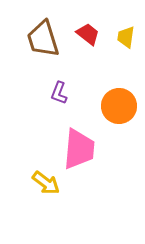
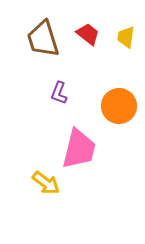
pink trapezoid: rotated 9 degrees clockwise
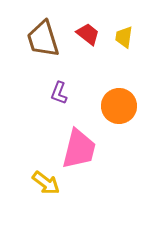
yellow trapezoid: moved 2 px left
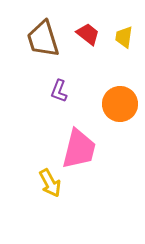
purple L-shape: moved 2 px up
orange circle: moved 1 px right, 2 px up
yellow arrow: moved 4 px right; rotated 24 degrees clockwise
